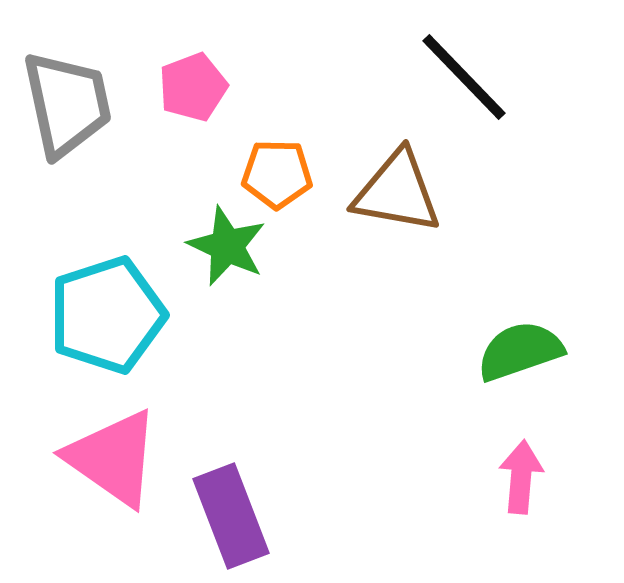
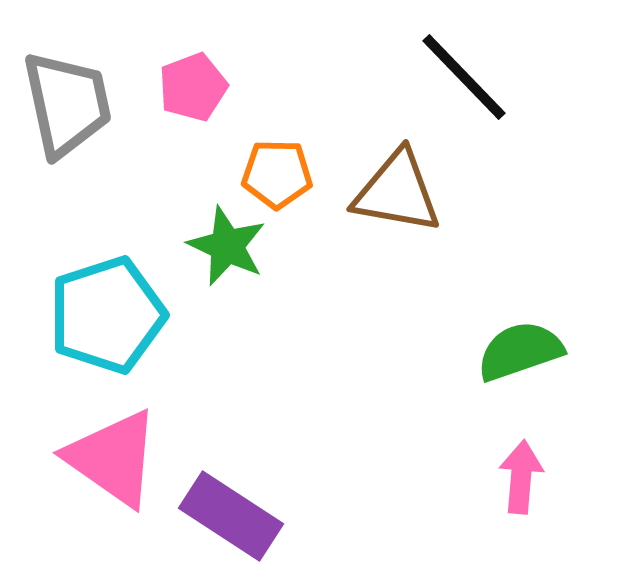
purple rectangle: rotated 36 degrees counterclockwise
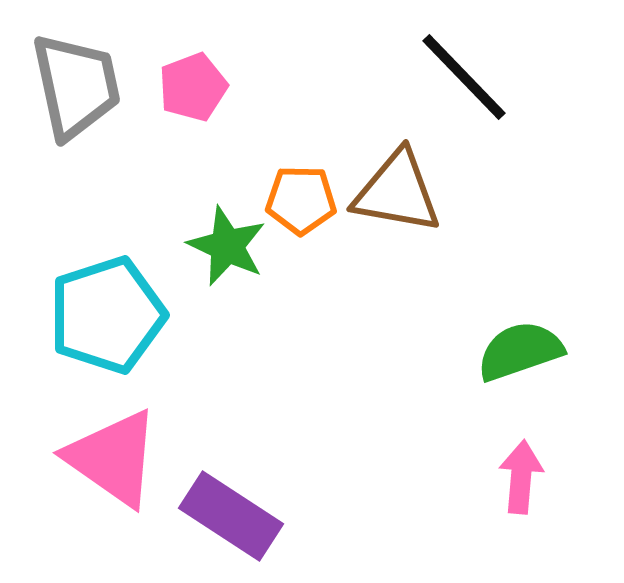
gray trapezoid: moved 9 px right, 18 px up
orange pentagon: moved 24 px right, 26 px down
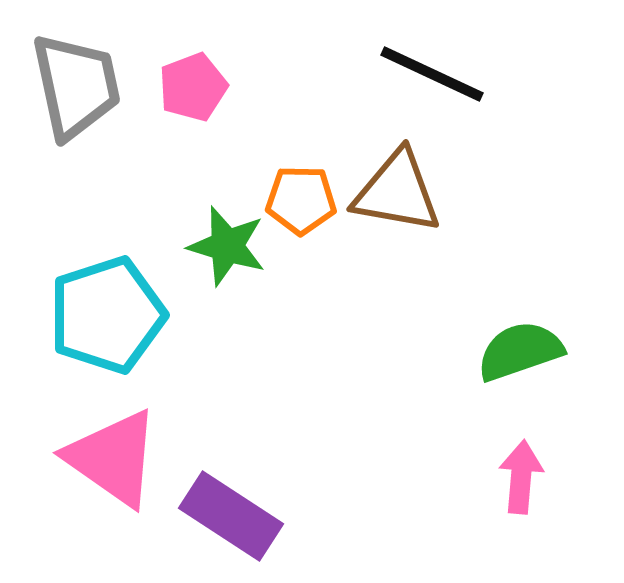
black line: moved 32 px left, 3 px up; rotated 21 degrees counterclockwise
green star: rotated 8 degrees counterclockwise
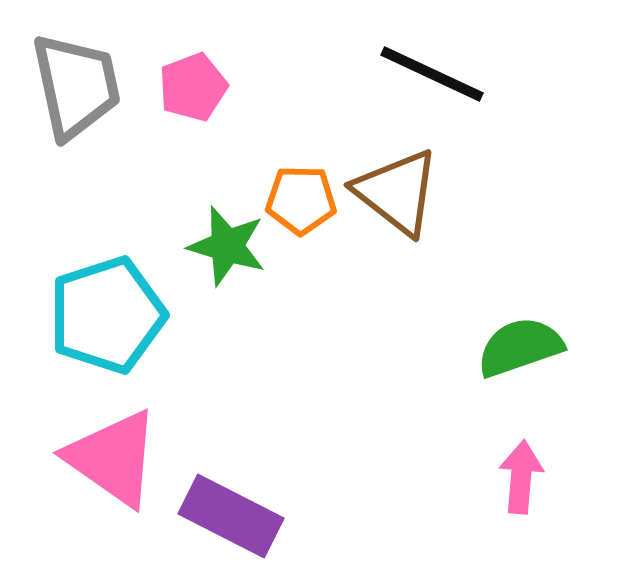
brown triangle: rotated 28 degrees clockwise
green semicircle: moved 4 px up
purple rectangle: rotated 6 degrees counterclockwise
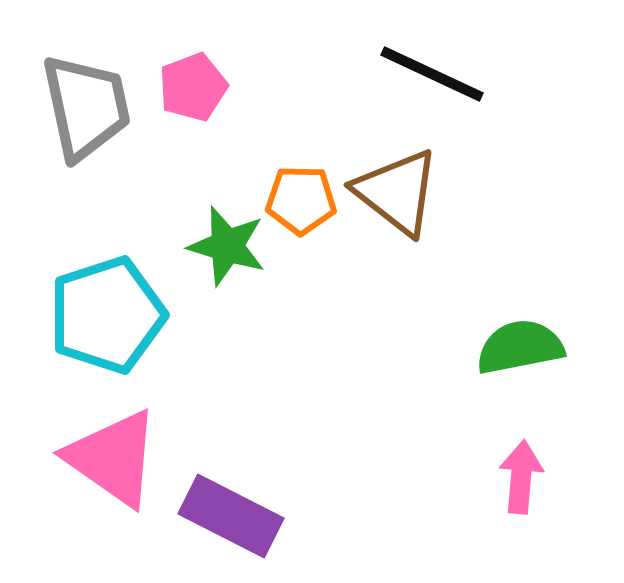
gray trapezoid: moved 10 px right, 21 px down
green semicircle: rotated 8 degrees clockwise
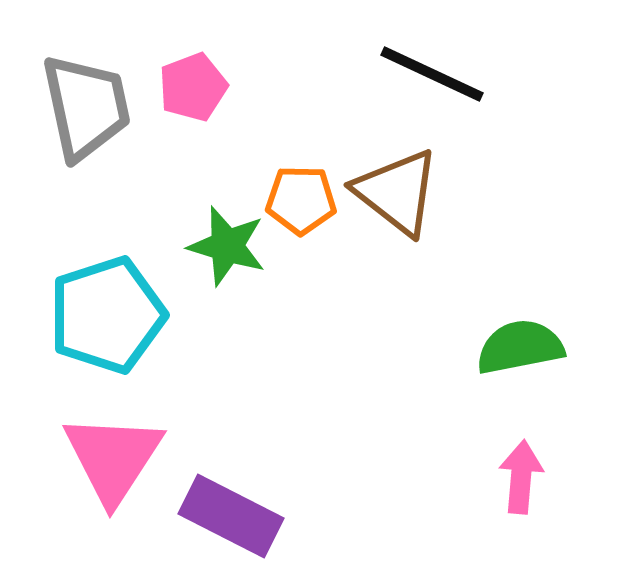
pink triangle: rotated 28 degrees clockwise
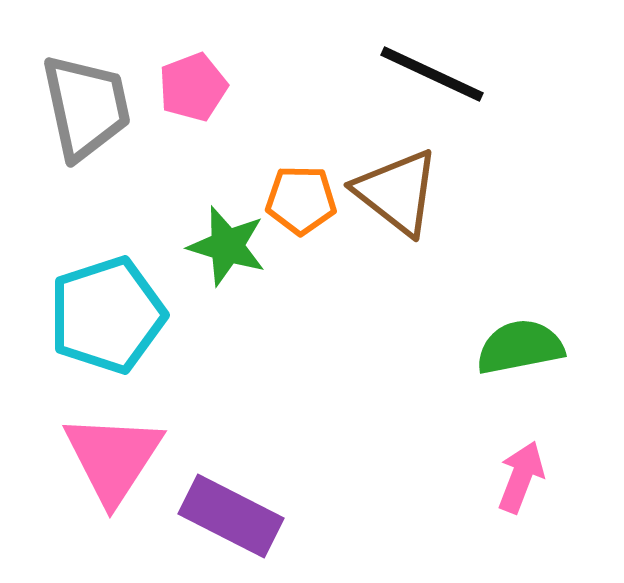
pink arrow: rotated 16 degrees clockwise
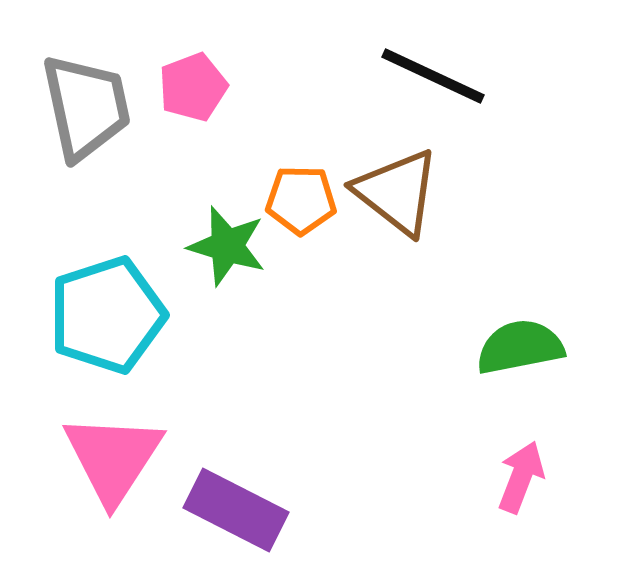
black line: moved 1 px right, 2 px down
purple rectangle: moved 5 px right, 6 px up
